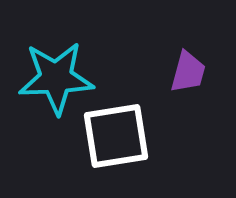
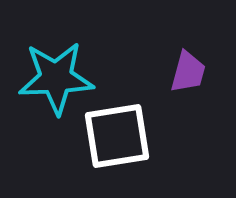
white square: moved 1 px right
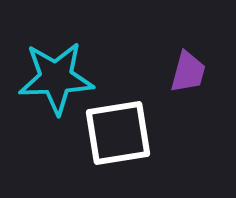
white square: moved 1 px right, 3 px up
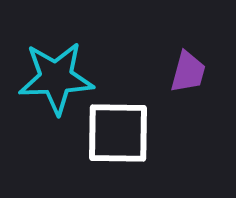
white square: rotated 10 degrees clockwise
